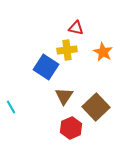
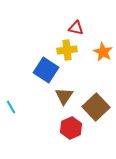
blue square: moved 3 px down
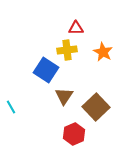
red triangle: rotated 14 degrees counterclockwise
red hexagon: moved 3 px right, 6 px down
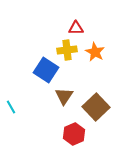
orange star: moved 8 px left
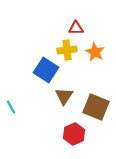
brown square: rotated 24 degrees counterclockwise
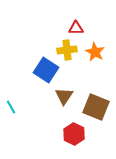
red hexagon: rotated 10 degrees counterclockwise
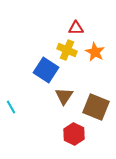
yellow cross: rotated 30 degrees clockwise
